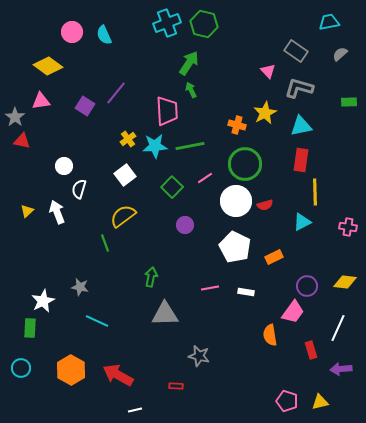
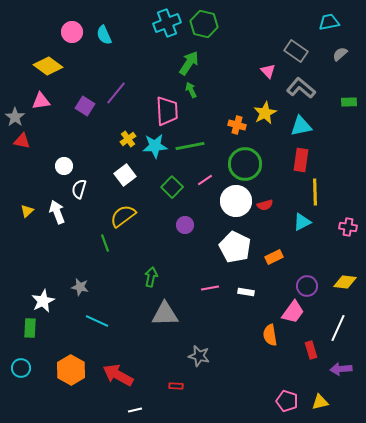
gray L-shape at (299, 88): moved 2 px right; rotated 24 degrees clockwise
pink line at (205, 178): moved 2 px down
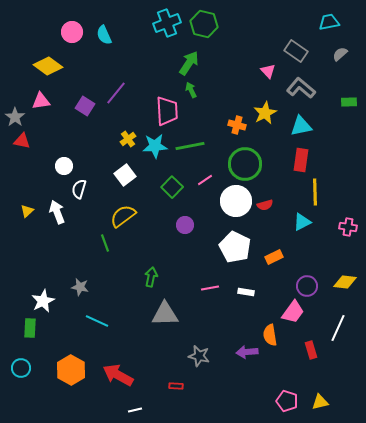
purple arrow at (341, 369): moved 94 px left, 17 px up
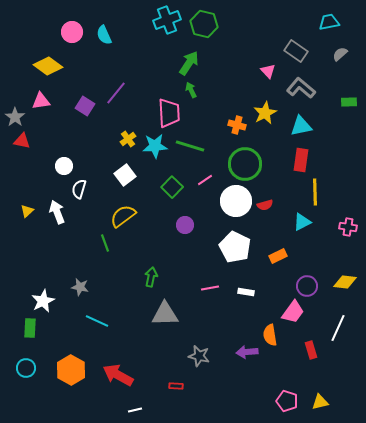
cyan cross at (167, 23): moved 3 px up
pink trapezoid at (167, 111): moved 2 px right, 2 px down
green line at (190, 146): rotated 28 degrees clockwise
orange rectangle at (274, 257): moved 4 px right, 1 px up
cyan circle at (21, 368): moved 5 px right
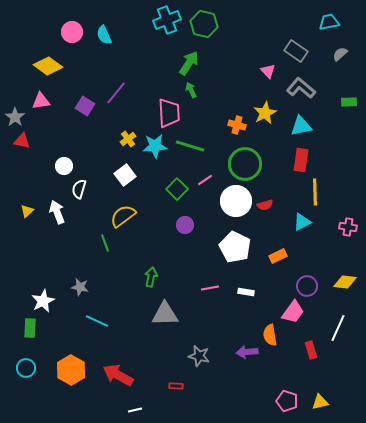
green square at (172, 187): moved 5 px right, 2 px down
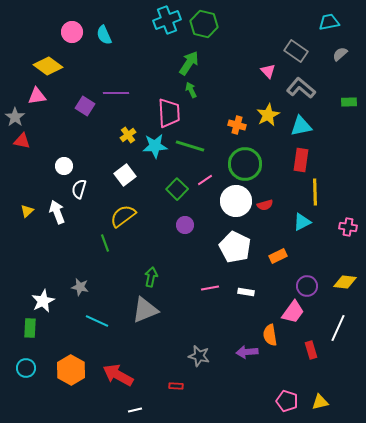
purple line at (116, 93): rotated 50 degrees clockwise
pink triangle at (41, 101): moved 4 px left, 5 px up
yellow star at (265, 113): moved 3 px right, 2 px down
yellow cross at (128, 139): moved 4 px up
gray triangle at (165, 314): moved 20 px left, 4 px up; rotated 20 degrees counterclockwise
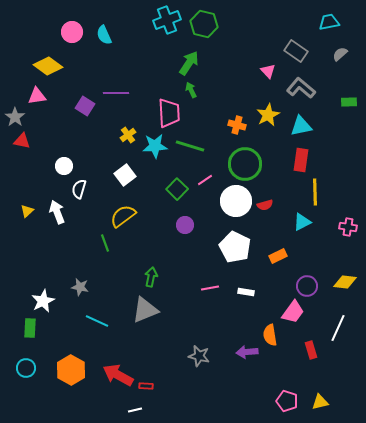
red rectangle at (176, 386): moved 30 px left
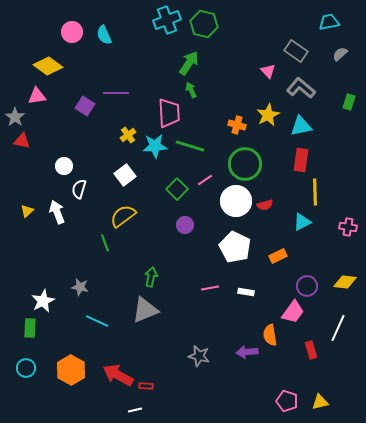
green rectangle at (349, 102): rotated 70 degrees counterclockwise
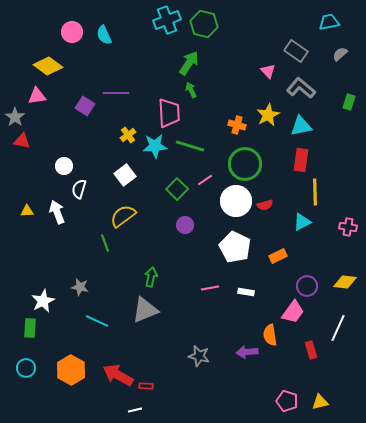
yellow triangle at (27, 211): rotated 40 degrees clockwise
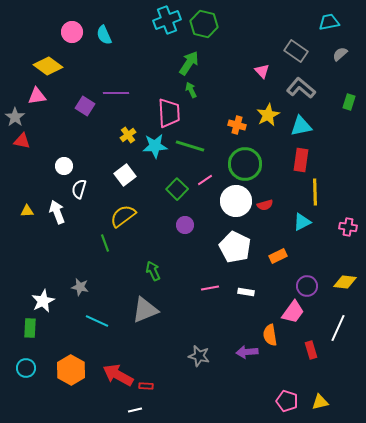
pink triangle at (268, 71): moved 6 px left
green arrow at (151, 277): moved 2 px right, 6 px up; rotated 36 degrees counterclockwise
